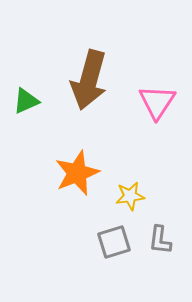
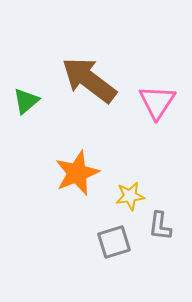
brown arrow: rotated 112 degrees clockwise
green triangle: rotated 16 degrees counterclockwise
gray L-shape: moved 14 px up
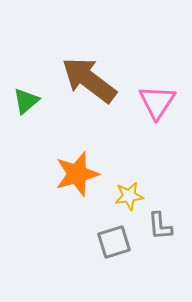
orange star: moved 1 px down; rotated 6 degrees clockwise
yellow star: moved 1 px left
gray L-shape: rotated 12 degrees counterclockwise
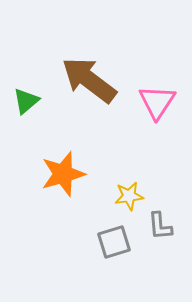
orange star: moved 14 px left
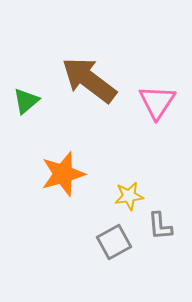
gray square: rotated 12 degrees counterclockwise
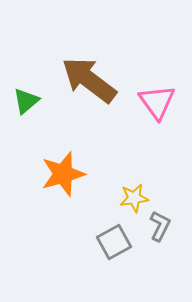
pink triangle: rotated 9 degrees counterclockwise
yellow star: moved 5 px right, 2 px down
gray L-shape: rotated 148 degrees counterclockwise
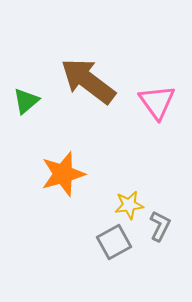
brown arrow: moved 1 px left, 1 px down
yellow star: moved 5 px left, 7 px down
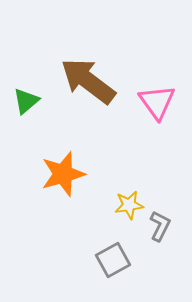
gray square: moved 1 px left, 18 px down
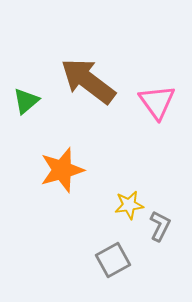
orange star: moved 1 px left, 4 px up
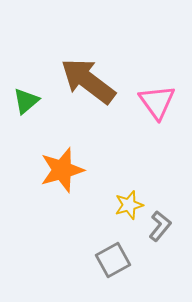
yellow star: rotated 8 degrees counterclockwise
gray L-shape: rotated 12 degrees clockwise
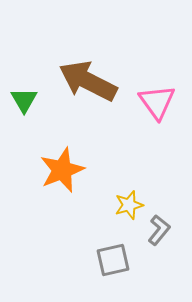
brown arrow: rotated 10 degrees counterclockwise
green triangle: moved 2 px left, 1 px up; rotated 20 degrees counterclockwise
orange star: rotated 6 degrees counterclockwise
gray L-shape: moved 1 px left, 4 px down
gray square: rotated 16 degrees clockwise
